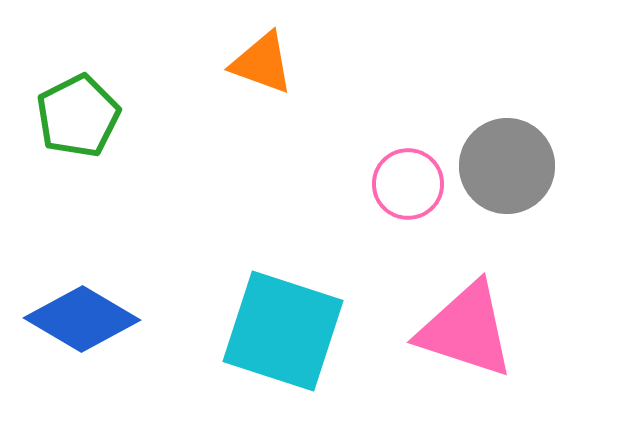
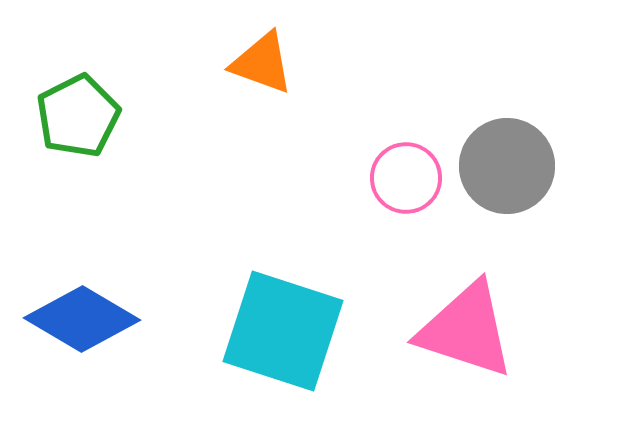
pink circle: moved 2 px left, 6 px up
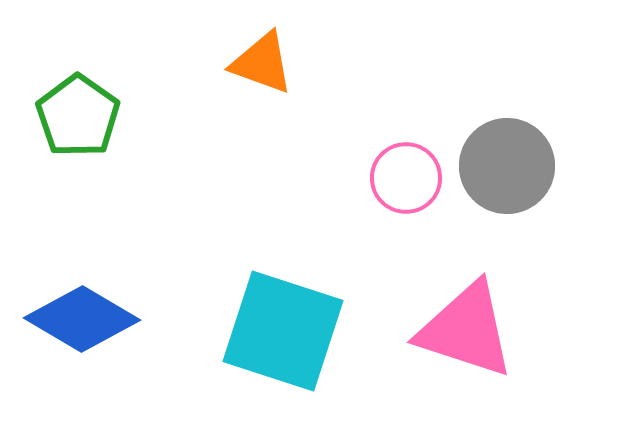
green pentagon: rotated 10 degrees counterclockwise
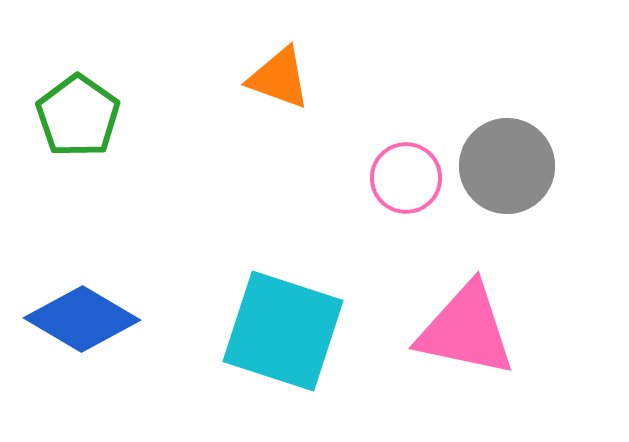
orange triangle: moved 17 px right, 15 px down
pink triangle: rotated 6 degrees counterclockwise
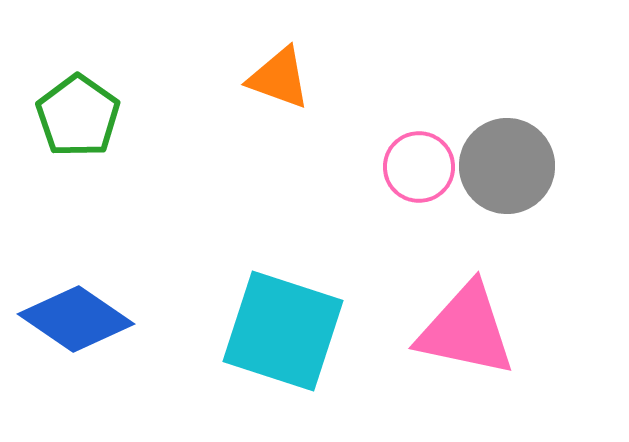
pink circle: moved 13 px right, 11 px up
blue diamond: moved 6 px left; rotated 4 degrees clockwise
